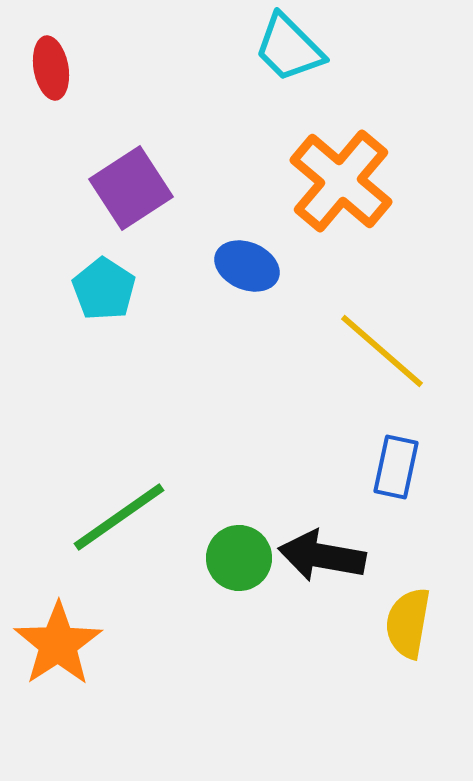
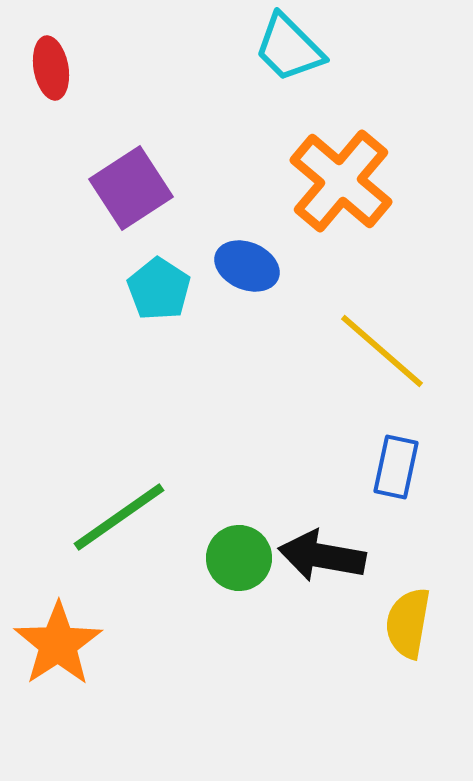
cyan pentagon: moved 55 px right
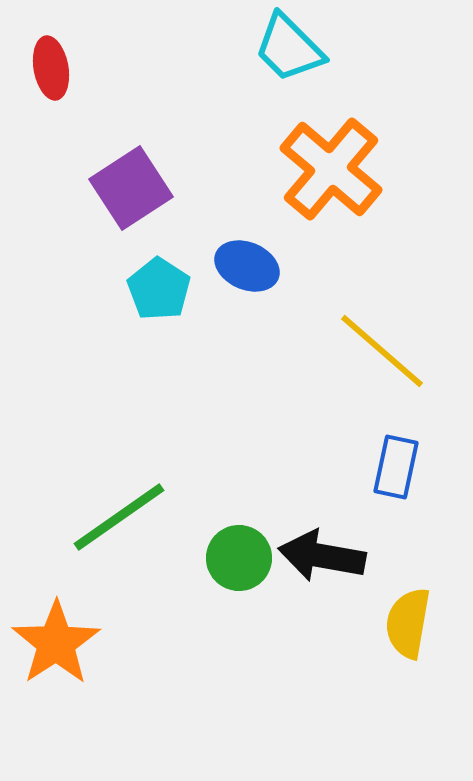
orange cross: moved 10 px left, 12 px up
orange star: moved 2 px left, 1 px up
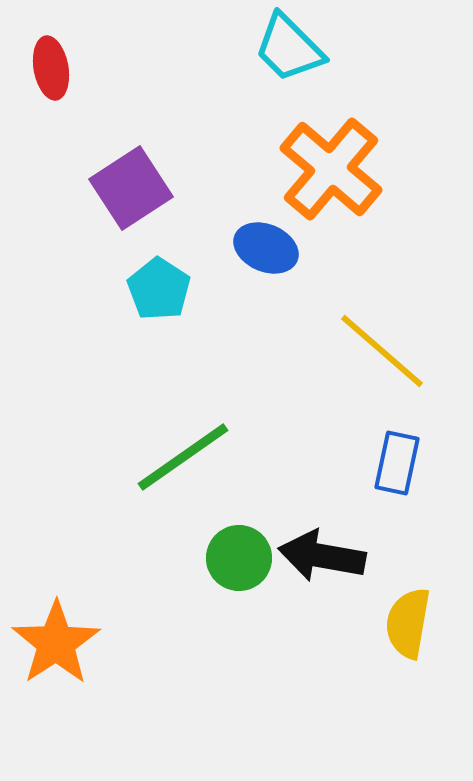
blue ellipse: moved 19 px right, 18 px up
blue rectangle: moved 1 px right, 4 px up
green line: moved 64 px right, 60 px up
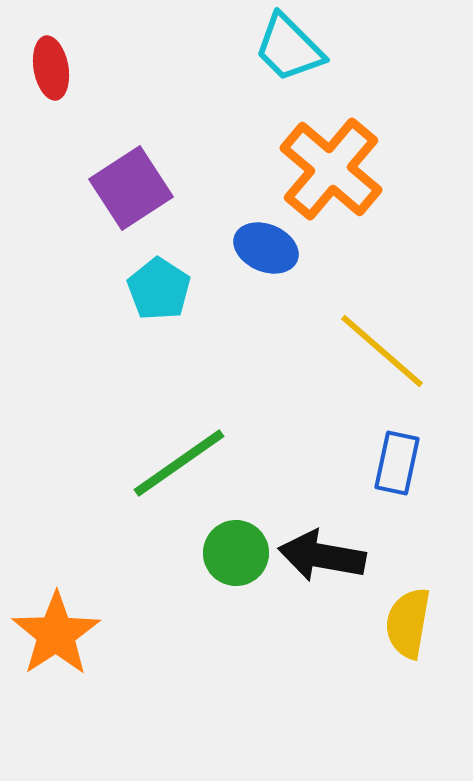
green line: moved 4 px left, 6 px down
green circle: moved 3 px left, 5 px up
orange star: moved 9 px up
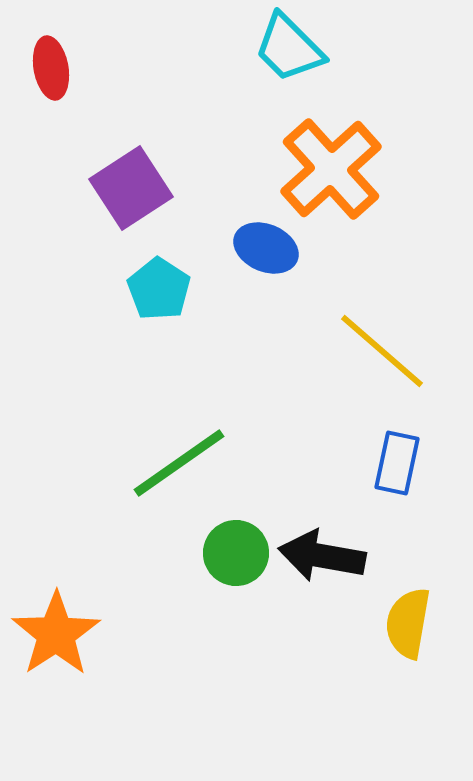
orange cross: rotated 8 degrees clockwise
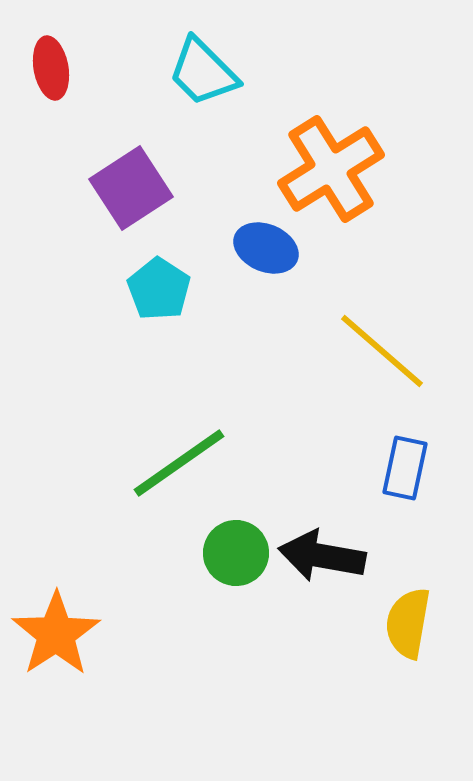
cyan trapezoid: moved 86 px left, 24 px down
orange cross: rotated 10 degrees clockwise
blue rectangle: moved 8 px right, 5 px down
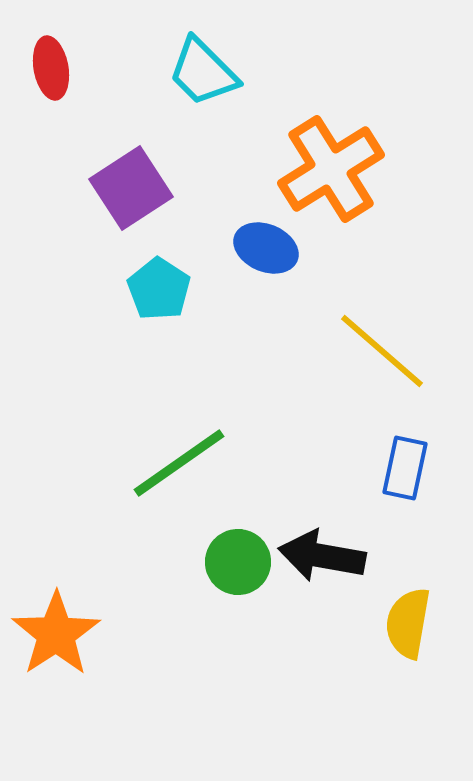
green circle: moved 2 px right, 9 px down
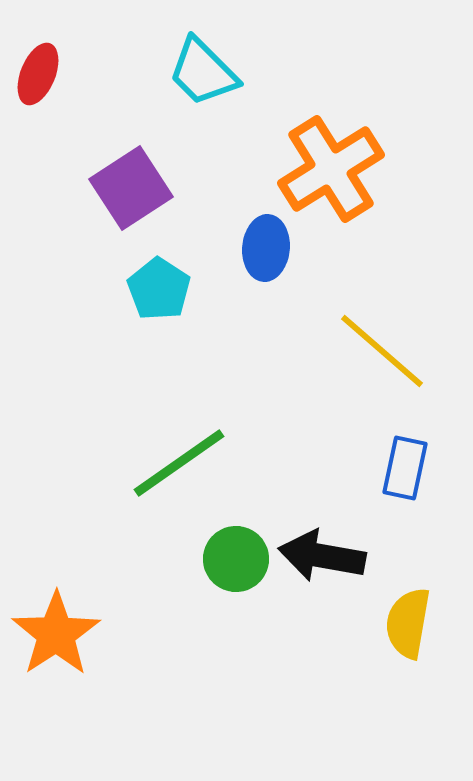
red ellipse: moved 13 px left, 6 px down; rotated 32 degrees clockwise
blue ellipse: rotated 72 degrees clockwise
green circle: moved 2 px left, 3 px up
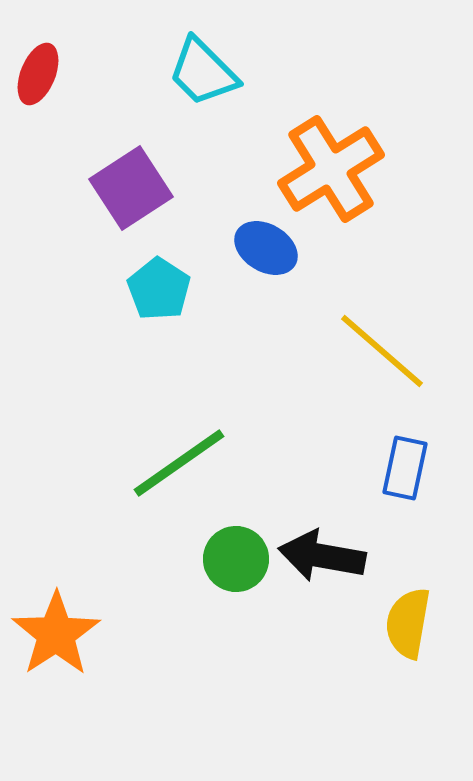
blue ellipse: rotated 64 degrees counterclockwise
